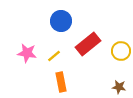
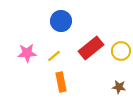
red rectangle: moved 3 px right, 4 px down
pink star: rotated 12 degrees counterclockwise
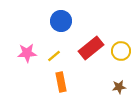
brown star: rotated 16 degrees counterclockwise
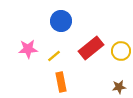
pink star: moved 1 px right, 4 px up
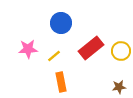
blue circle: moved 2 px down
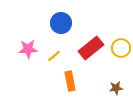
yellow circle: moved 3 px up
orange rectangle: moved 9 px right, 1 px up
brown star: moved 3 px left, 1 px down
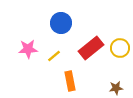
yellow circle: moved 1 px left
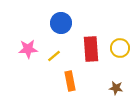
red rectangle: moved 1 px down; rotated 55 degrees counterclockwise
brown star: rotated 16 degrees clockwise
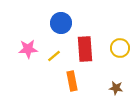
red rectangle: moved 6 px left
orange rectangle: moved 2 px right
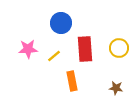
yellow circle: moved 1 px left
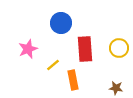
pink star: rotated 18 degrees counterclockwise
yellow line: moved 1 px left, 9 px down
orange rectangle: moved 1 px right, 1 px up
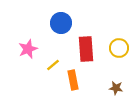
red rectangle: moved 1 px right
